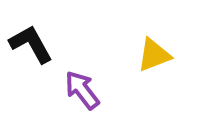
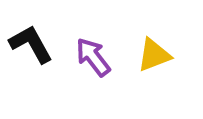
purple arrow: moved 11 px right, 33 px up
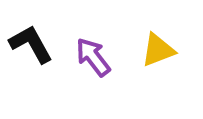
yellow triangle: moved 4 px right, 5 px up
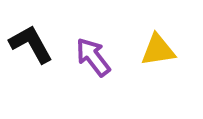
yellow triangle: rotated 12 degrees clockwise
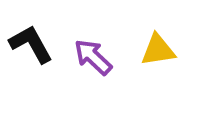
purple arrow: rotated 9 degrees counterclockwise
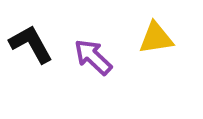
yellow triangle: moved 2 px left, 12 px up
